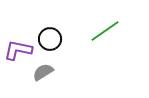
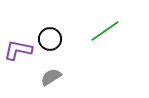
gray semicircle: moved 8 px right, 5 px down
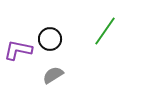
green line: rotated 20 degrees counterclockwise
gray semicircle: moved 2 px right, 2 px up
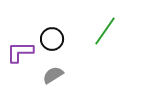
black circle: moved 2 px right
purple L-shape: moved 2 px right, 2 px down; rotated 12 degrees counterclockwise
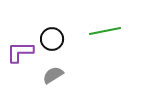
green line: rotated 44 degrees clockwise
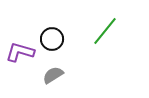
green line: rotated 40 degrees counterclockwise
purple L-shape: rotated 16 degrees clockwise
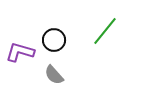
black circle: moved 2 px right, 1 px down
gray semicircle: moved 1 px right; rotated 100 degrees counterclockwise
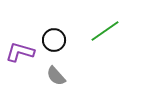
green line: rotated 16 degrees clockwise
gray semicircle: moved 2 px right, 1 px down
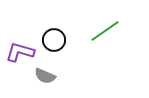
gray semicircle: moved 11 px left; rotated 25 degrees counterclockwise
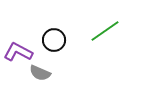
purple L-shape: moved 2 px left; rotated 12 degrees clockwise
gray semicircle: moved 5 px left, 3 px up
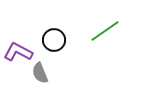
gray semicircle: rotated 45 degrees clockwise
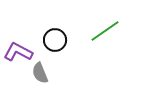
black circle: moved 1 px right
